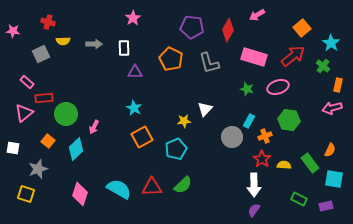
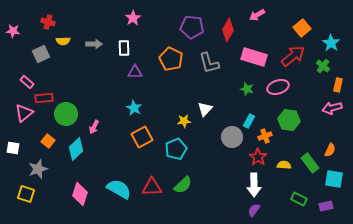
red star at (262, 159): moved 4 px left, 2 px up
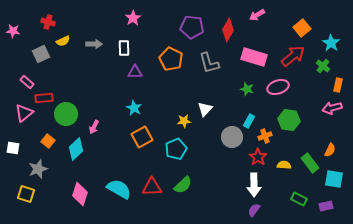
yellow semicircle at (63, 41): rotated 24 degrees counterclockwise
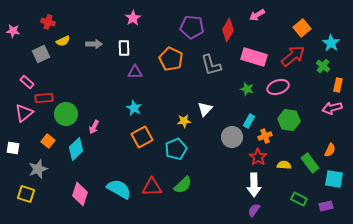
gray L-shape at (209, 63): moved 2 px right, 2 px down
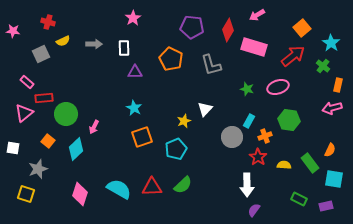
pink rectangle at (254, 57): moved 10 px up
yellow star at (184, 121): rotated 16 degrees counterclockwise
orange square at (142, 137): rotated 10 degrees clockwise
white arrow at (254, 185): moved 7 px left
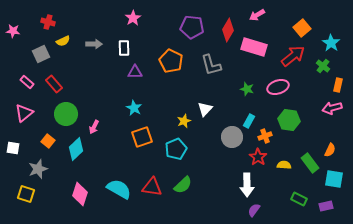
orange pentagon at (171, 59): moved 2 px down
red rectangle at (44, 98): moved 10 px right, 14 px up; rotated 54 degrees clockwise
red triangle at (152, 187): rotated 10 degrees clockwise
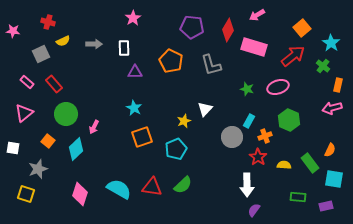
green hexagon at (289, 120): rotated 15 degrees clockwise
green rectangle at (299, 199): moved 1 px left, 2 px up; rotated 21 degrees counterclockwise
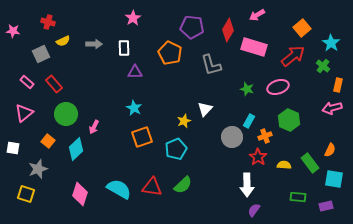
orange pentagon at (171, 61): moved 1 px left, 8 px up
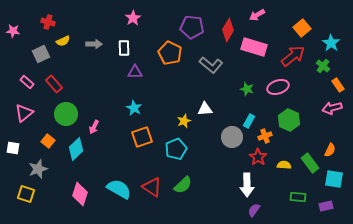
gray L-shape at (211, 65): rotated 35 degrees counterclockwise
orange rectangle at (338, 85): rotated 48 degrees counterclockwise
white triangle at (205, 109): rotated 42 degrees clockwise
red triangle at (152, 187): rotated 25 degrees clockwise
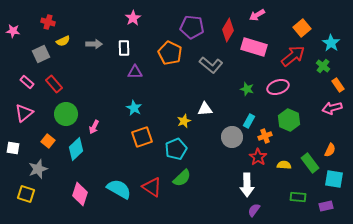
green semicircle at (183, 185): moved 1 px left, 7 px up
